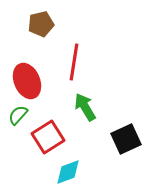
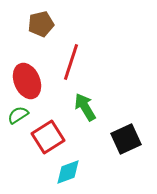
red line: moved 3 px left; rotated 9 degrees clockwise
green semicircle: rotated 15 degrees clockwise
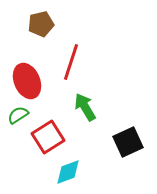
black square: moved 2 px right, 3 px down
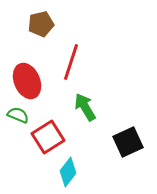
green semicircle: rotated 55 degrees clockwise
cyan diamond: rotated 32 degrees counterclockwise
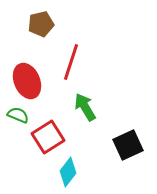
black square: moved 3 px down
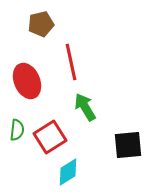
red line: rotated 30 degrees counterclockwise
green semicircle: moved 1 px left, 15 px down; rotated 75 degrees clockwise
red square: moved 2 px right
black square: rotated 20 degrees clockwise
cyan diamond: rotated 20 degrees clockwise
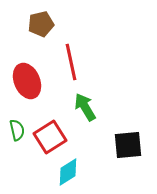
green semicircle: rotated 20 degrees counterclockwise
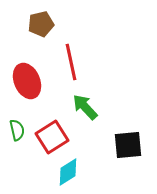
green arrow: rotated 12 degrees counterclockwise
red square: moved 2 px right
